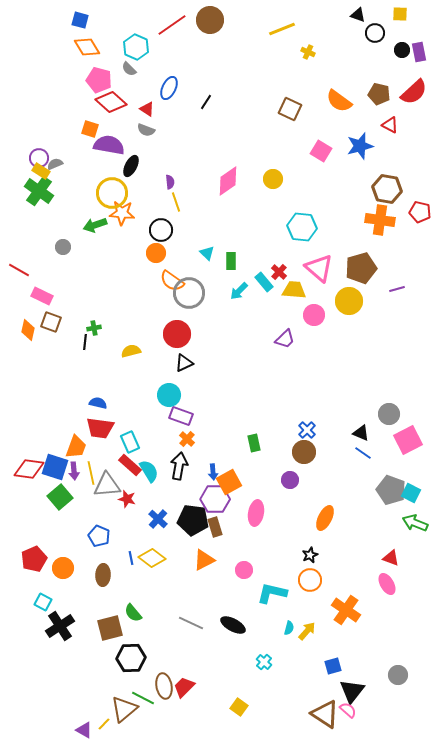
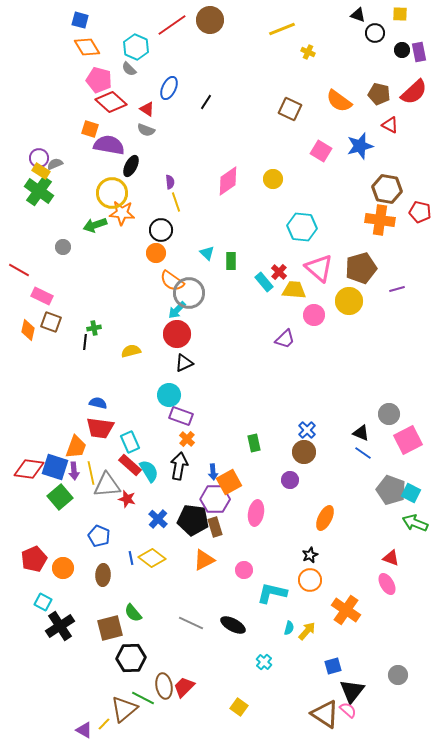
cyan arrow at (239, 291): moved 62 px left, 19 px down
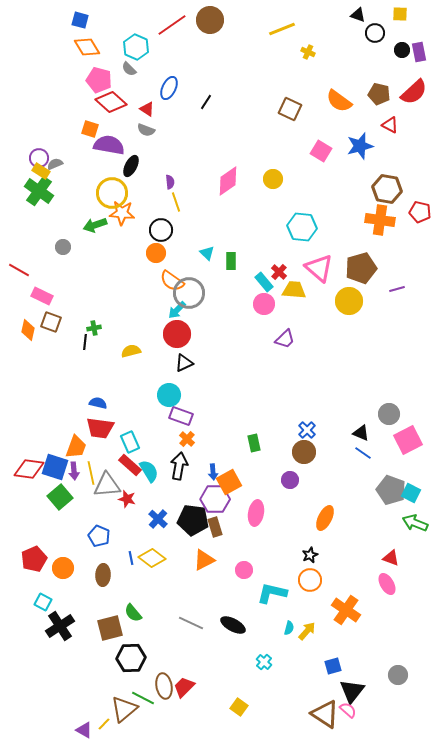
pink circle at (314, 315): moved 50 px left, 11 px up
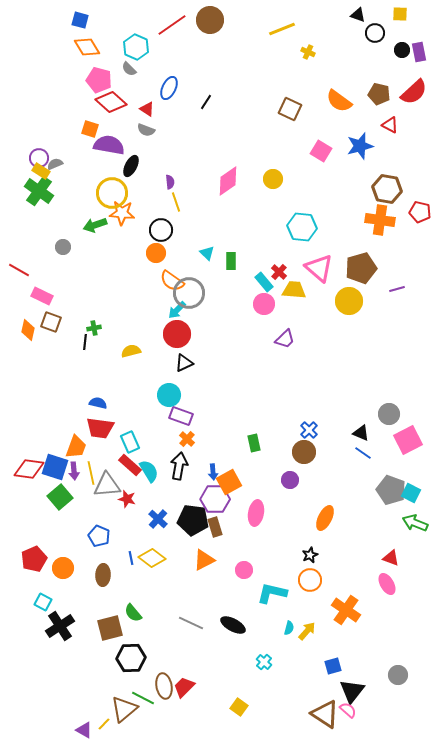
blue cross at (307, 430): moved 2 px right
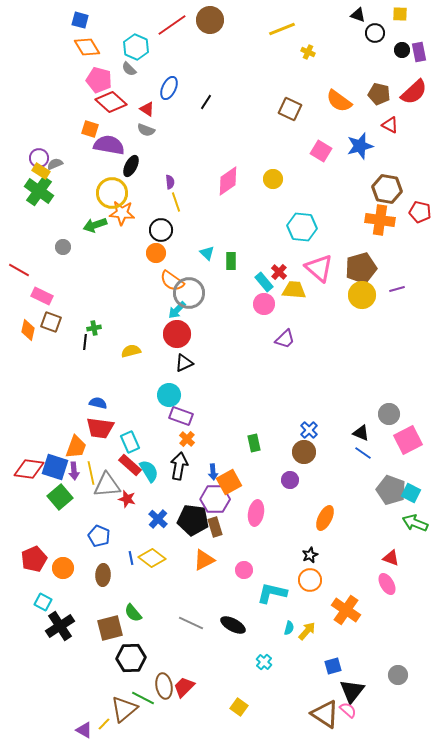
yellow circle at (349, 301): moved 13 px right, 6 px up
